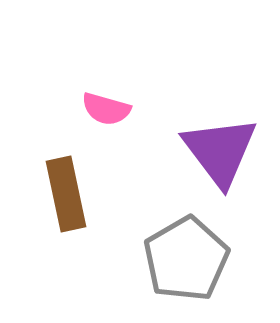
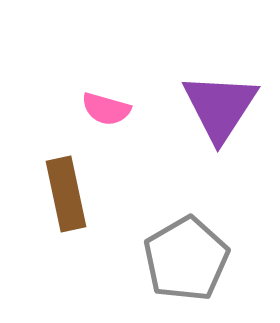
purple triangle: moved 44 px up; rotated 10 degrees clockwise
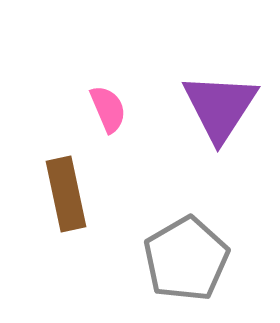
pink semicircle: moved 2 px right; rotated 129 degrees counterclockwise
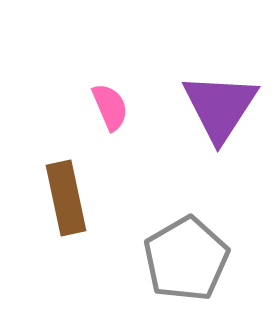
pink semicircle: moved 2 px right, 2 px up
brown rectangle: moved 4 px down
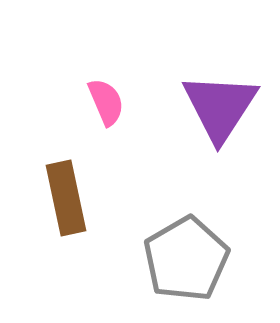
pink semicircle: moved 4 px left, 5 px up
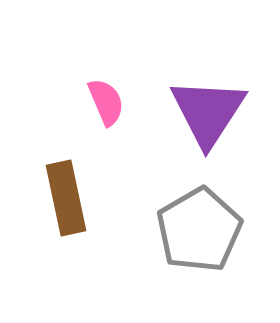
purple triangle: moved 12 px left, 5 px down
gray pentagon: moved 13 px right, 29 px up
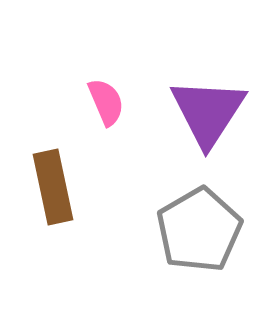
brown rectangle: moved 13 px left, 11 px up
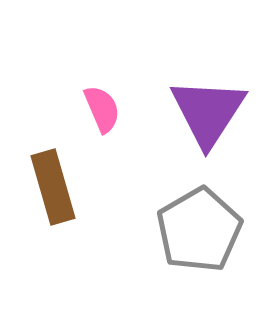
pink semicircle: moved 4 px left, 7 px down
brown rectangle: rotated 4 degrees counterclockwise
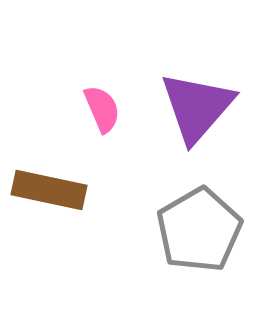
purple triangle: moved 11 px left, 5 px up; rotated 8 degrees clockwise
brown rectangle: moved 4 px left, 3 px down; rotated 62 degrees counterclockwise
